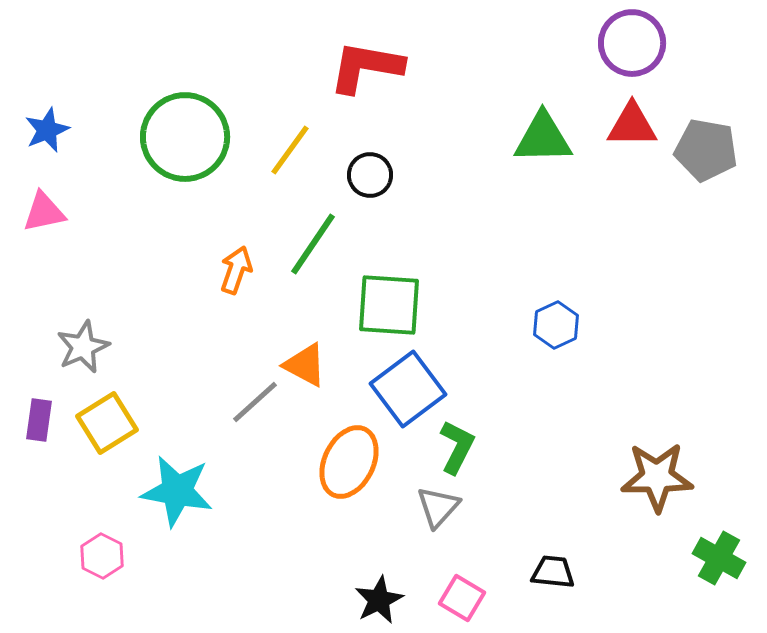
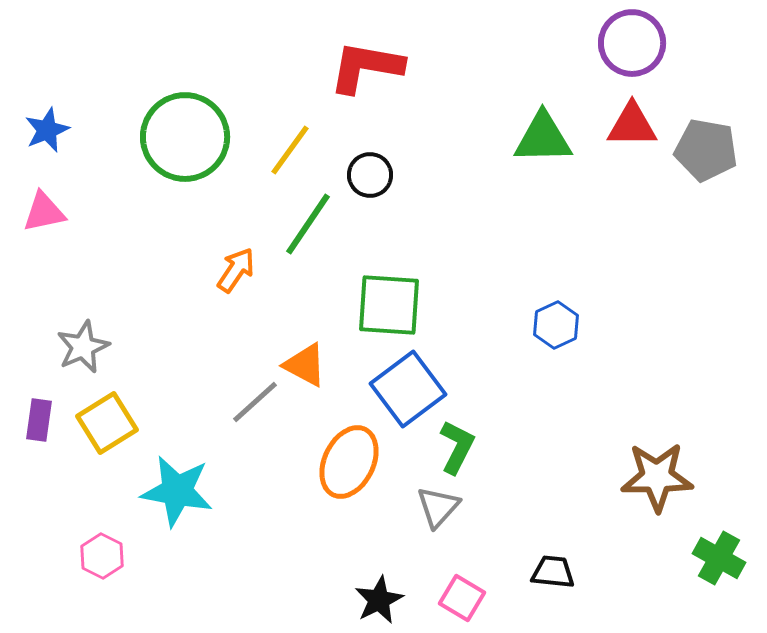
green line: moved 5 px left, 20 px up
orange arrow: rotated 15 degrees clockwise
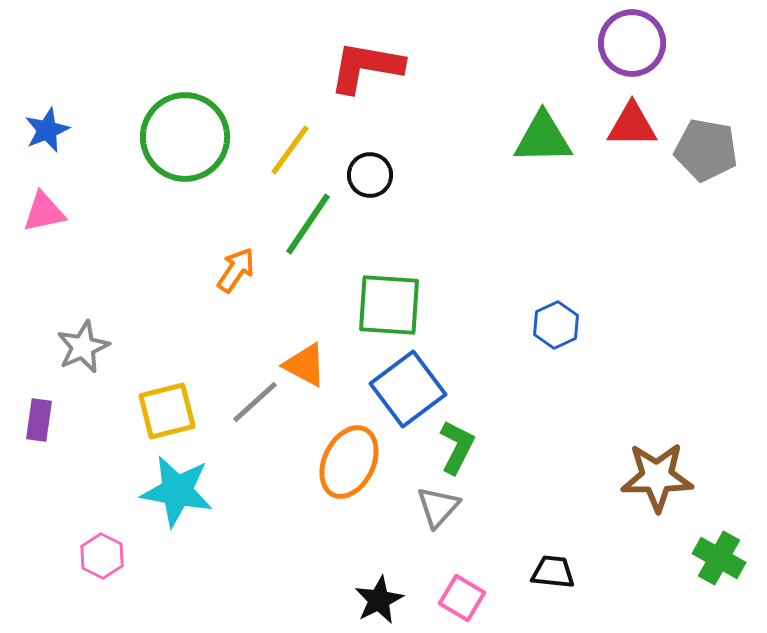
yellow square: moved 60 px right, 12 px up; rotated 18 degrees clockwise
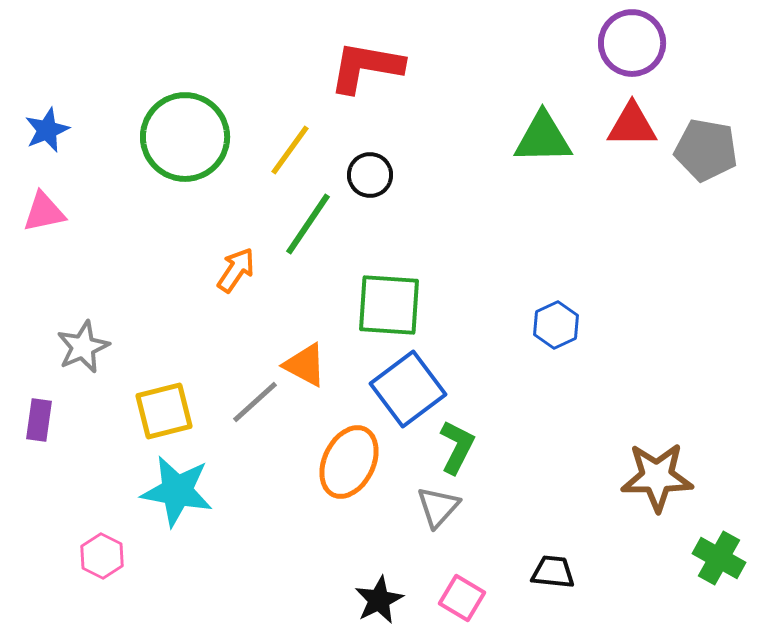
yellow square: moved 3 px left
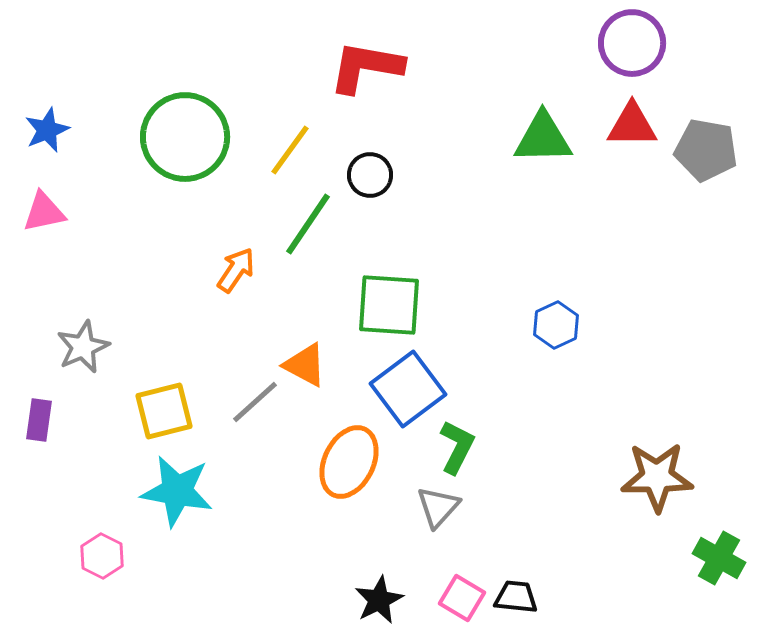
black trapezoid: moved 37 px left, 25 px down
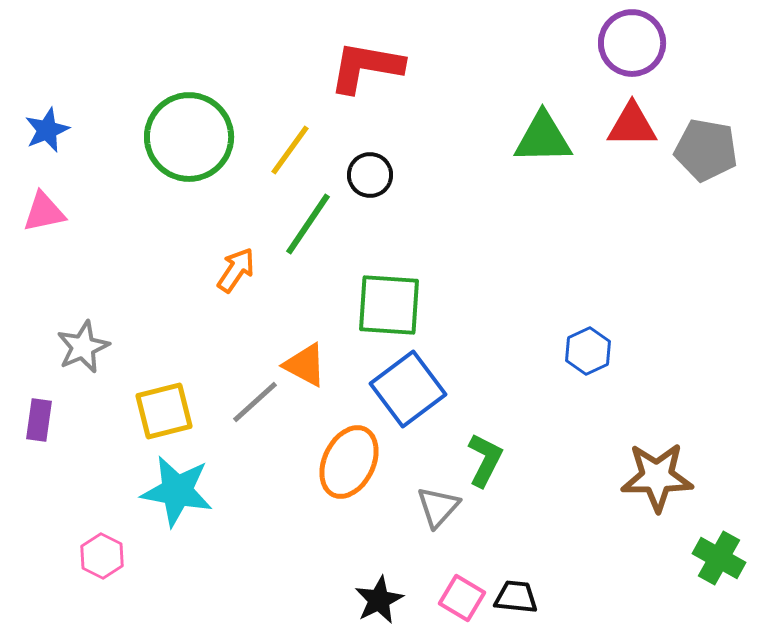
green circle: moved 4 px right
blue hexagon: moved 32 px right, 26 px down
green L-shape: moved 28 px right, 13 px down
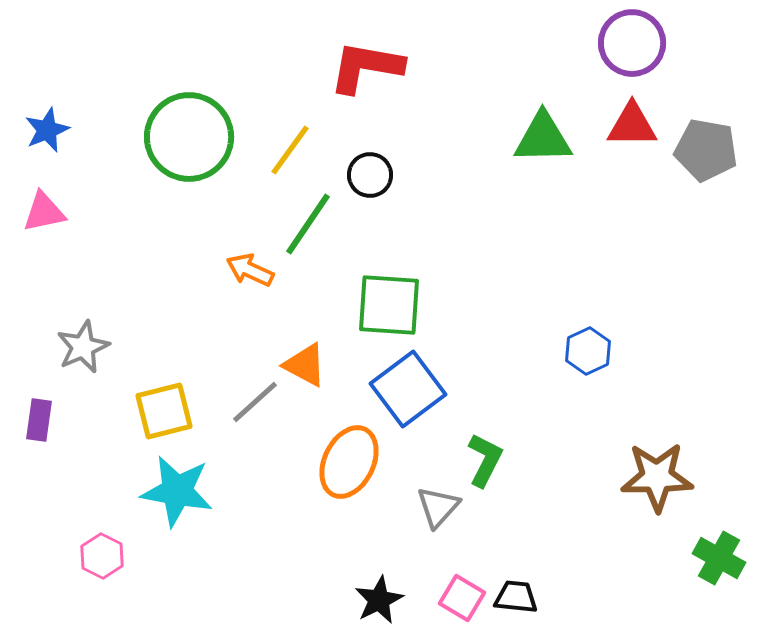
orange arrow: moved 14 px right; rotated 99 degrees counterclockwise
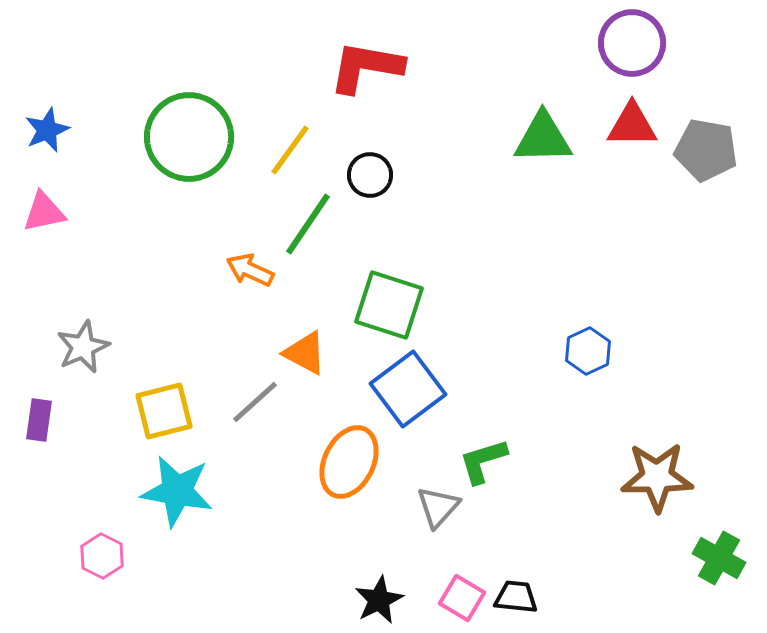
green square: rotated 14 degrees clockwise
orange triangle: moved 12 px up
green L-shape: moved 2 px left, 1 px down; rotated 134 degrees counterclockwise
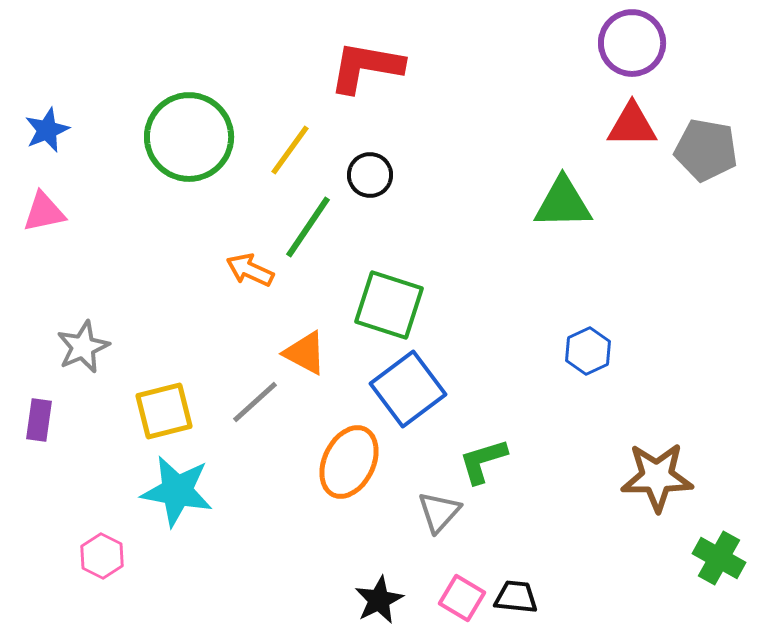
green triangle: moved 20 px right, 65 px down
green line: moved 3 px down
gray triangle: moved 1 px right, 5 px down
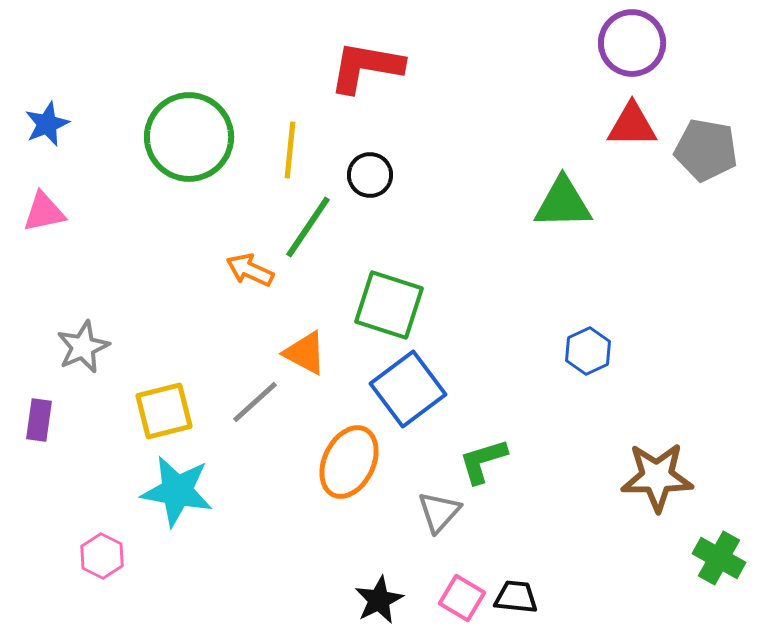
blue star: moved 6 px up
yellow line: rotated 30 degrees counterclockwise
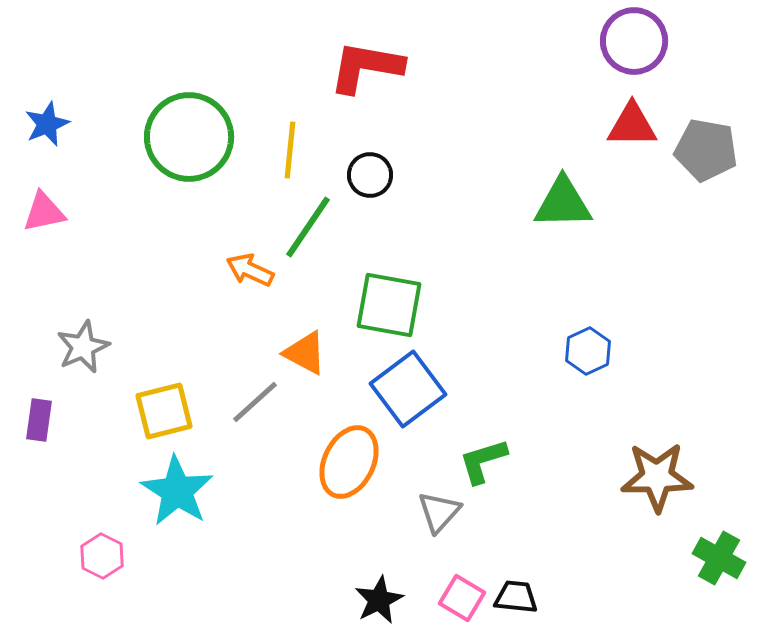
purple circle: moved 2 px right, 2 px up
green square: rotated 8 degrees counterclockwise
cyan star: rotated 22 degrees clockwise
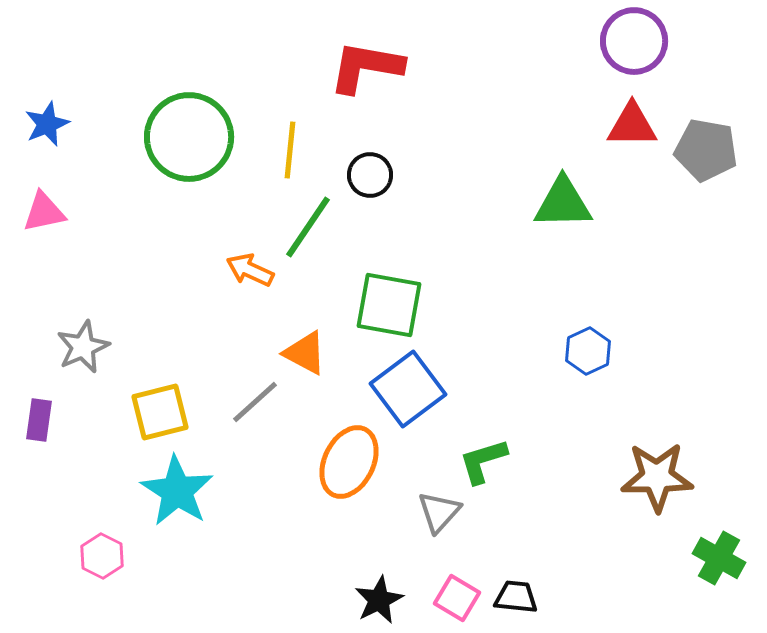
yellow square: moved 4 px left, 1 px down
pink square: moved 5 px left
